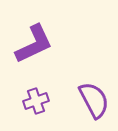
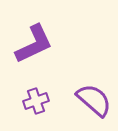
purple semicircle: rotated 21 degrees counterclockwise
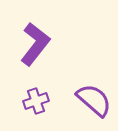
purple L-shape: moved 1 px right; rotated 27 degrees counterclockwise
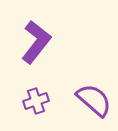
purple L-shape: moved 1 px right, 2 px up
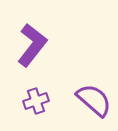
purple L-shape: moved 4 px left, 3 px down
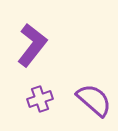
purple cross: moved 4 px right, 2 px up
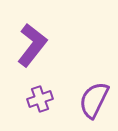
purple semicircle: rotated 105 degrees counterclockwise
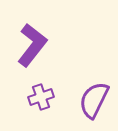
purple cross: moved 1 px right, 2 px up
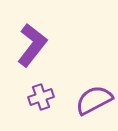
purple semicircle: rotated 36 degrees clockwise
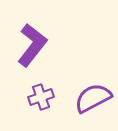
purple semicircle: moved 1 px left, 2 px up
